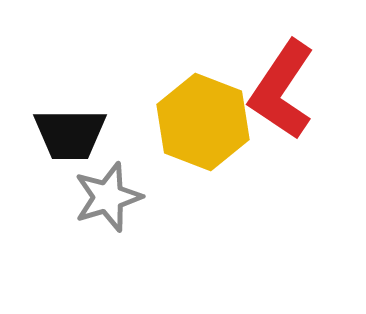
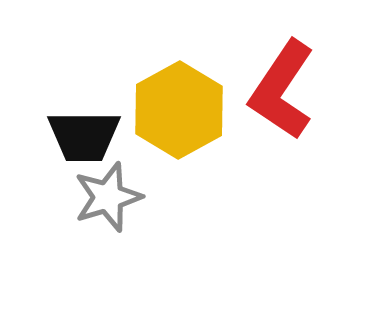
yellow hexagon: moved 24 px left, 12 px up; rotated 10 degrees clockwise
black trapezoid: moved 14 px right, 2 px down
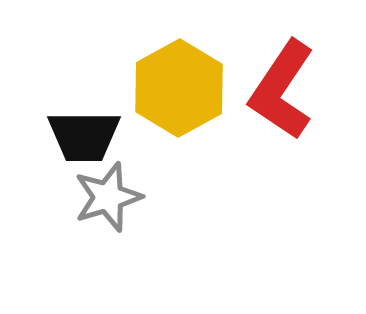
yellow hexagon: moved 22 px up
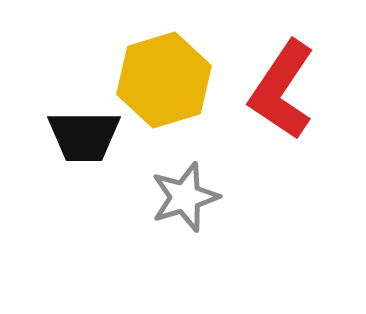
yellow hexagon: moved 15 px left, 8 px up; rotated 12 degrees clockwise
gray star: moved 77 px right
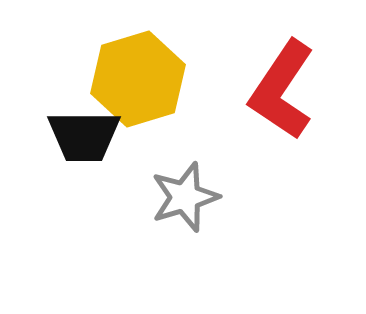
yellow hexagon: moved 26 px left, 1 px up
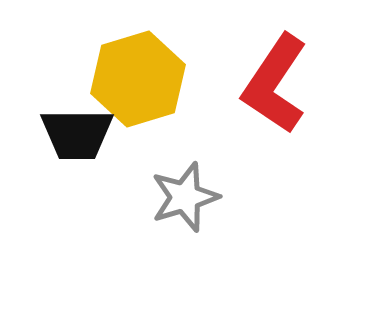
red L-shape: moved 7 px left, 6 px up
black trapezoid: moved 7 px left, 2 px up
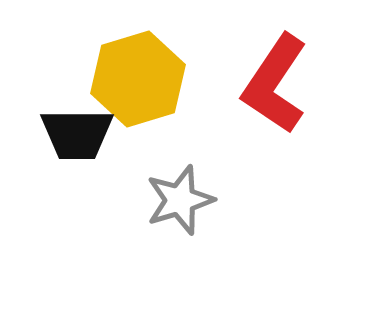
gray star: moved 5 px left, 3 px down
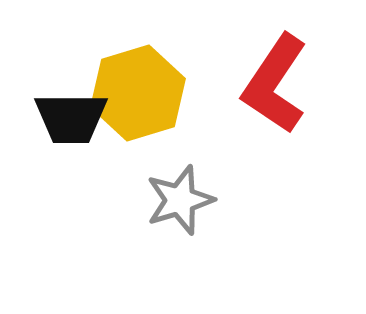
yellow hexagon: moved 14 px down
black trapezoid: moved 6 px left, 16 px up
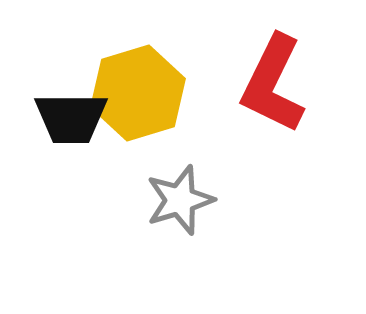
red L-shape: moved 2 px left; rotated 8 degrees counterclockwise
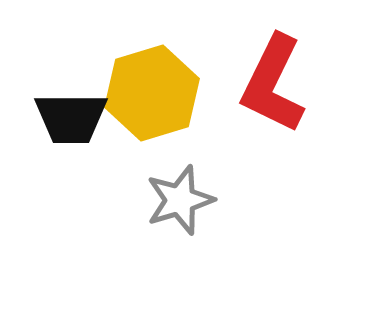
yellow hexagon: moved 14 px right
